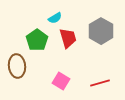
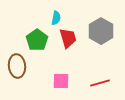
cyan semicircle: moved 1 px right; rotated 48 degrees counterclockwise
pink square: rotated 30 degrees counterclockwise
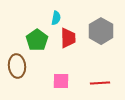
red trapezoid: rotated 15 degrees clockwise
red line: rotated 12 degrees clockwise
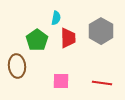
red line: moved 2 px right; rotated 12 degrees clockwise
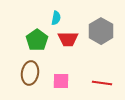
red trapezoid: moved 1 px down; rotated 90 degrees clockwise
brown ellipse: moved 13 px right, 7 px down; rotated 15 degrees clockwise
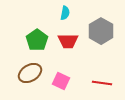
cyan semicircle: moved 9 px right, 5 px up
red trapezoid: moved 2 px down
brown ellipse: rotated 50 degrees clockwise
pink square: rotated 24 degrees clockwise
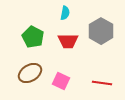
green pentagon: moved 4 px left, 3 px up; rotated 10 degrees counterclockwise
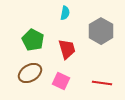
green pentagon: moved 3 px down
red trapezoid: moved 1 px left, 8 px down; rotated 105 degrees counterclockwise
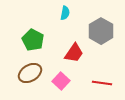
red trapezoid: moved 7 px right, 4 px down; rotated 50 degrees clockwise
pink square: rotated 18 degrees clockwise
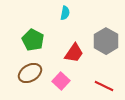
gray hexagon: moved 5 px right, 10 px down
red line: moved 2 px right, 3 px down; rotated 18 degrees clockwise
